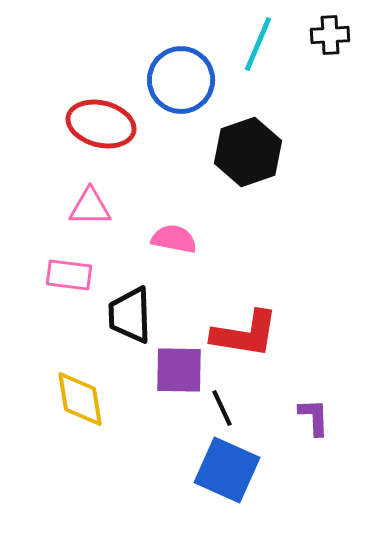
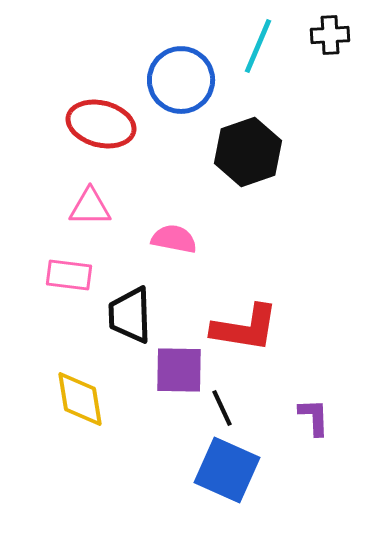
cyan line: moved 2 px down
red L-shape: moved 6 px up
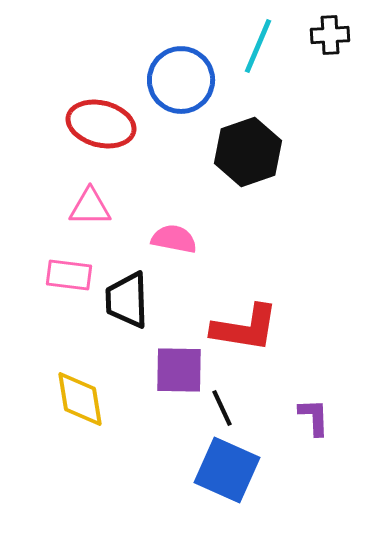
black trapezoid: moved 3 px left, 15 px up
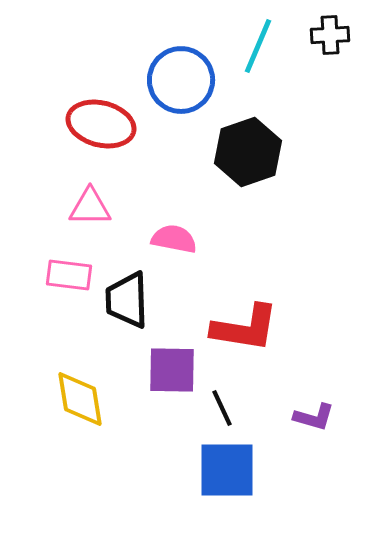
purple square: moved 7 px left
purple L-shape: rotated 108 degrees clockwise
blue square: rotated 24 degrees counterclockwise
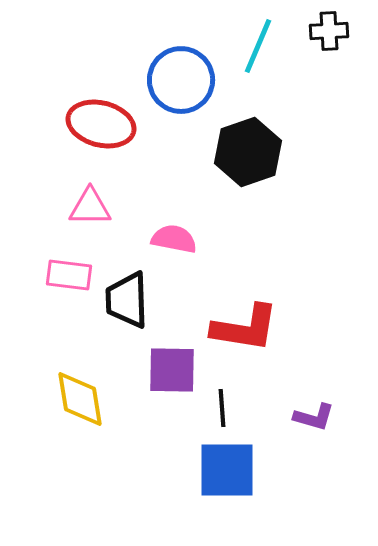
black cross: moved 1 px left, 4 px up
black line: rotated 21 degrees clockwise
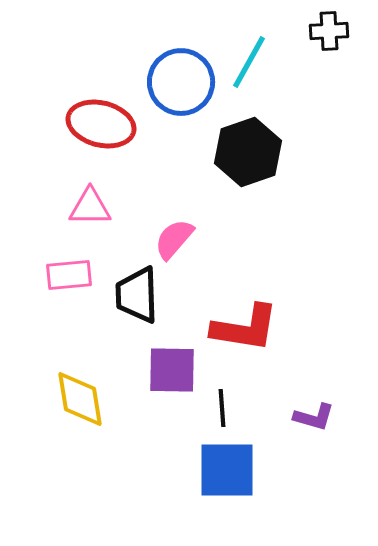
cyan line: moved 9 px left, 16 px down; rotated 6 degrees clockwise
blue circle: moved 2 px down
pink semicircle: rotated 60 degrees counterclockwise
pink rectangle: rotated 12 degrees counterclockwise
black trapezoid: moved 10 px right, 5 px up
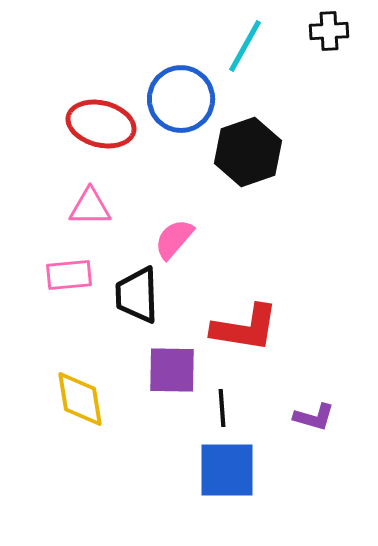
cyan line: moved 4 px left, 16 px up
blue circle: moved 17 px down
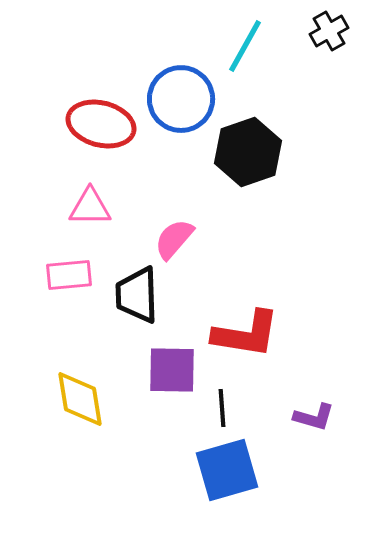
black cross: rotated 27 degrees counterclockwise
red L-shape: moved 1 px right, 6 px down
blue square: rotated 16 degrees counterclockwise
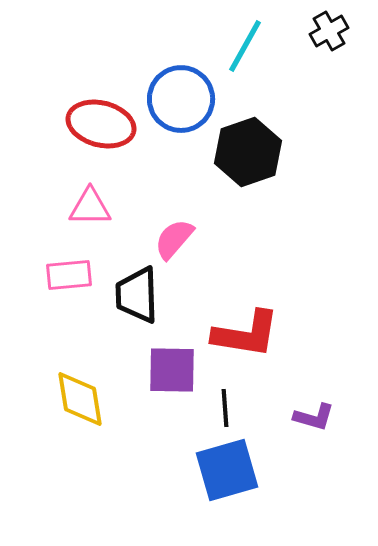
black line: moved 3 px right
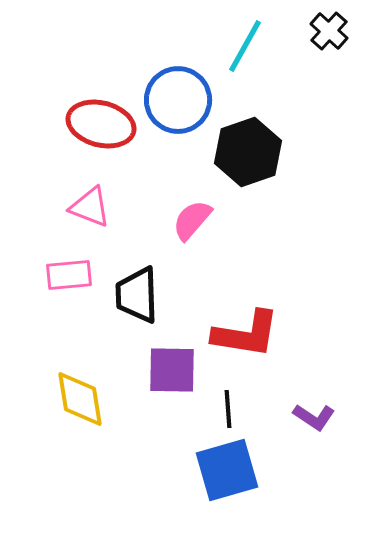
black cross: rotated 18 degrees counterclockwise
blue circle: moved 3 px left, 1 px down
pink triangle: rotated 21 degrees clockwise
pink semicircle: moved 18 px right, 19 px up
black line: moved 3 px right, 1 px down
purple L-shape: rotated 18 degrees clockwise
